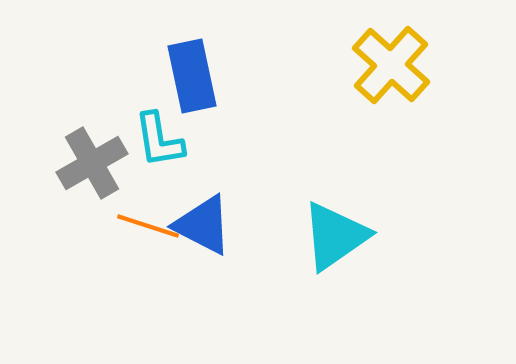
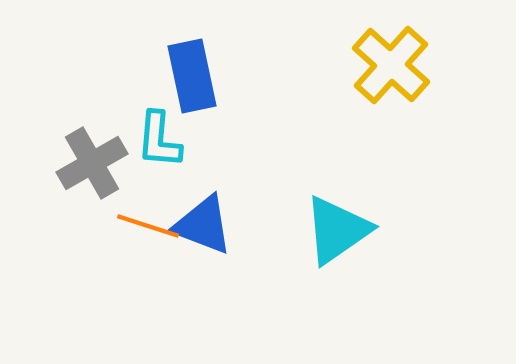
cyan L-shape: rotated 14 degrees clockwise
blue triangle: rotated 6 degrees counterclockwise
cyan triangle: moved 2 px right, 6 px up
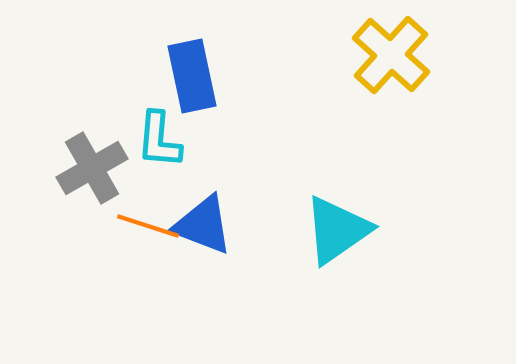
yellow cross: moved 10 px up
gray cross: moved 5 px down
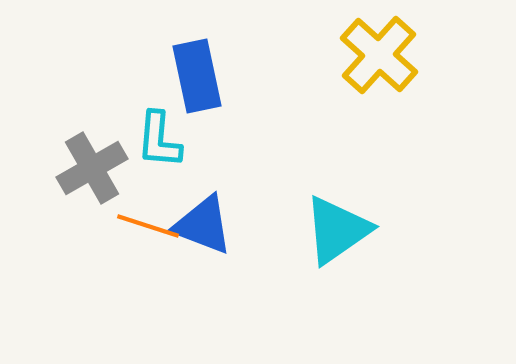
yellow cross: moved 12 px left
blue rectangle: moved 5 px right
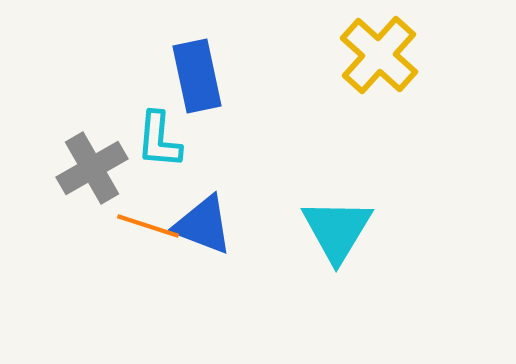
cyan triangle: rotated 24 degrees counterclockwise
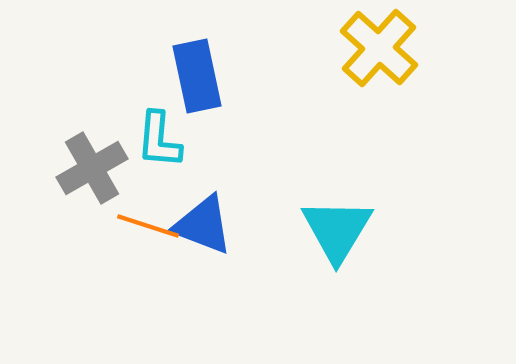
yellow cross: moved 7 px up
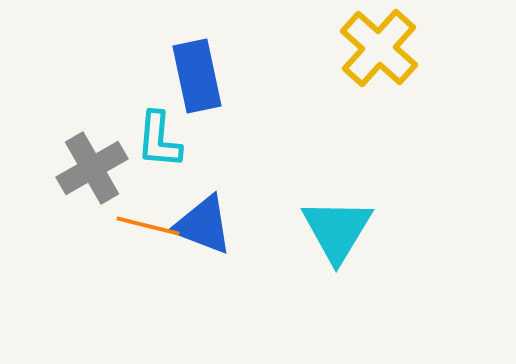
orange line: rotated 4 degrees counterclockwise
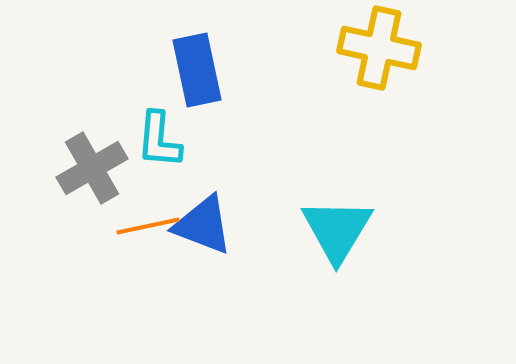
yellow cross: rotated 30 degrees counterclockwise
blue rectangle: moved 6 px up
orange line: rotated 26 degrees counterclockwise
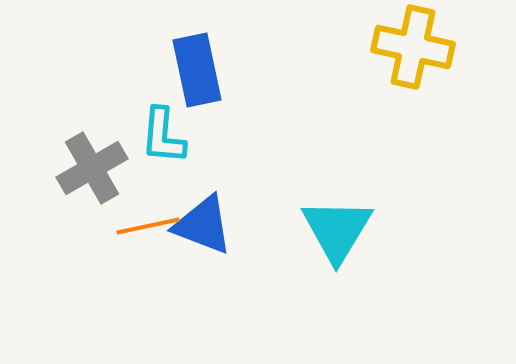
yellow cross: moved 34 px right, 1 px up
cyan L-shape: moved 4 px right, 4 px up
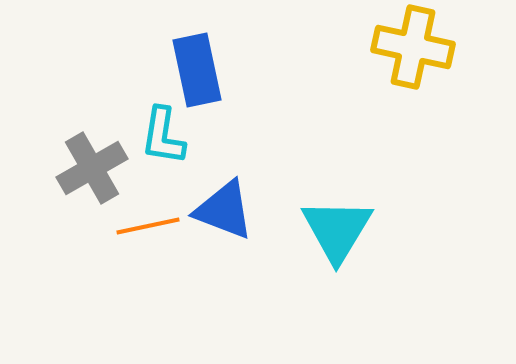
cyan L-shape: rotated 4 degrees clockwise
blue triangle: moved 21 px right, 15 px up
